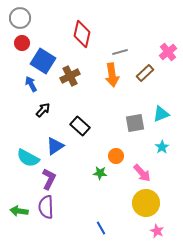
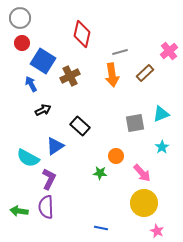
pink cross: moved 1 px right, 1 px up
black arrow: rotated 21 degrees clockwise
yellow circle: moved 2 px left
blue line: rotated 48 degrees counterclockwise
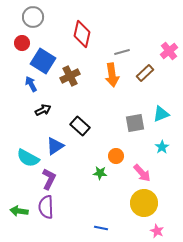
gray circle: moved 13 px right, 1 px up
gray line: moved 2 px right
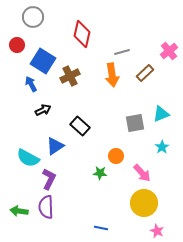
red circle: moved 5 px left, 2 px down
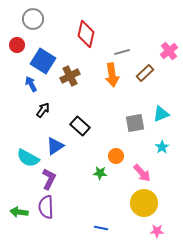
gray circle: moved 2 px down
red diamond: moved 4 px right
black arrow: rotated 28 degrees counterclockwise
green arrow: moved 1 px down
pink star: rotated 24 degrees counterclockwise
